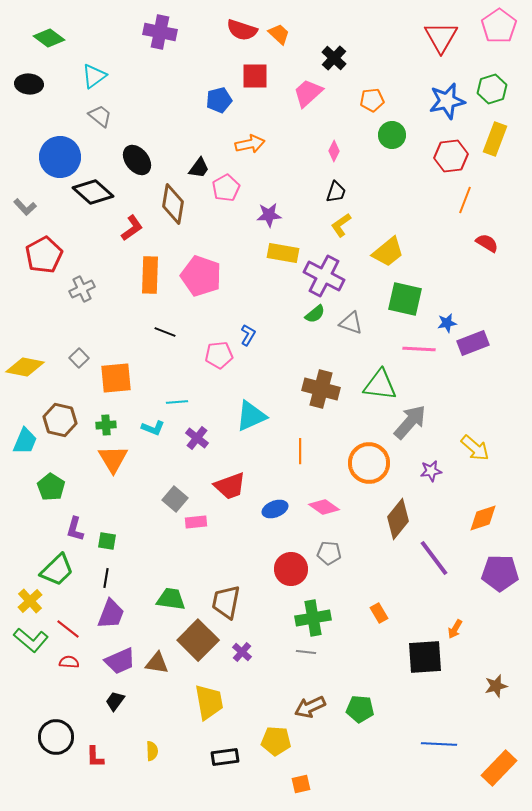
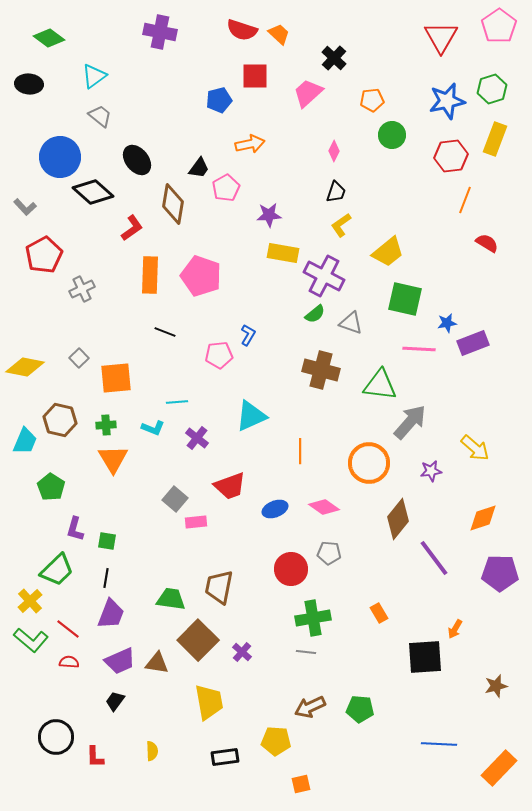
brown cross at (321, 389): moved 19 px up
brown trapezoid at (226, 602): moved 7 px left, 15 px up
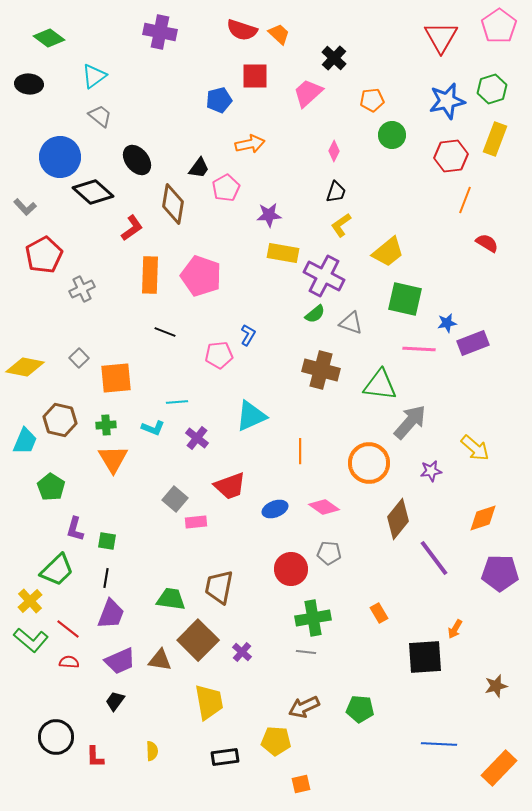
brown triangle at (157, 663): moved 3 px right, 3 px up
brown arrow at (310, 707): moved 6 px left
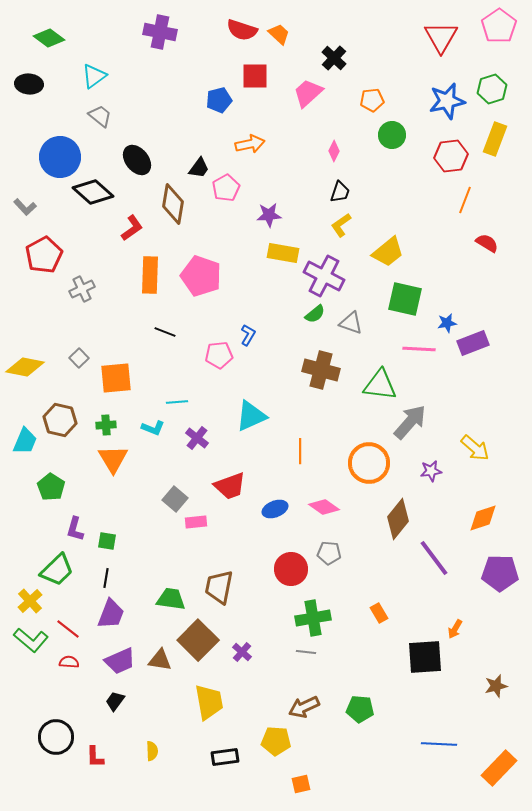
black trapezoid at (336, 192): moved 4 px right
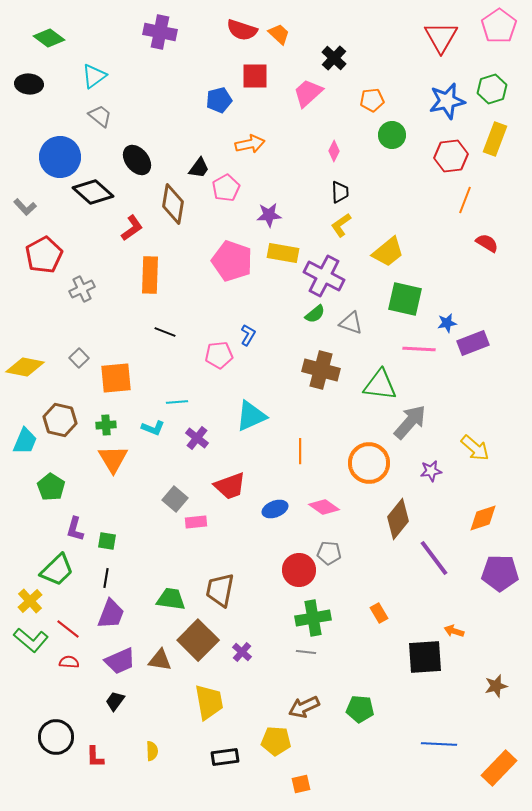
black trapezoid at (340, 192): rotated 20 degrees counterclockwise
pink pentagon at (201, 276): moved 31 px right, 15 px up
red circle at (291, 569): moved 8 px right, 1 px down
brown trapezoid at (219, 587): moved 1 px right, 3 px down
orange arrow at (455, 629): moved 1 px left, 2 px down; rotated 78 degrees clockwise
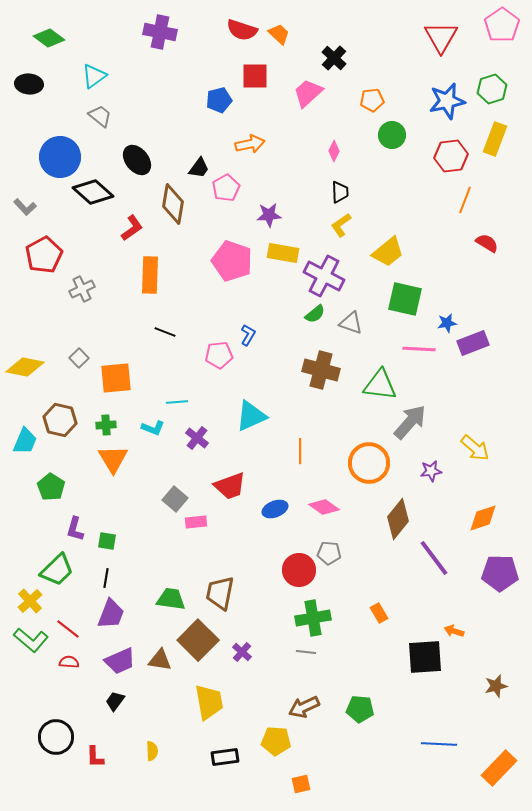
pink pentagon at (499, 26): moved 3 px right, 1 px up
brown trapezoid at (220, 590): moved 3 px down
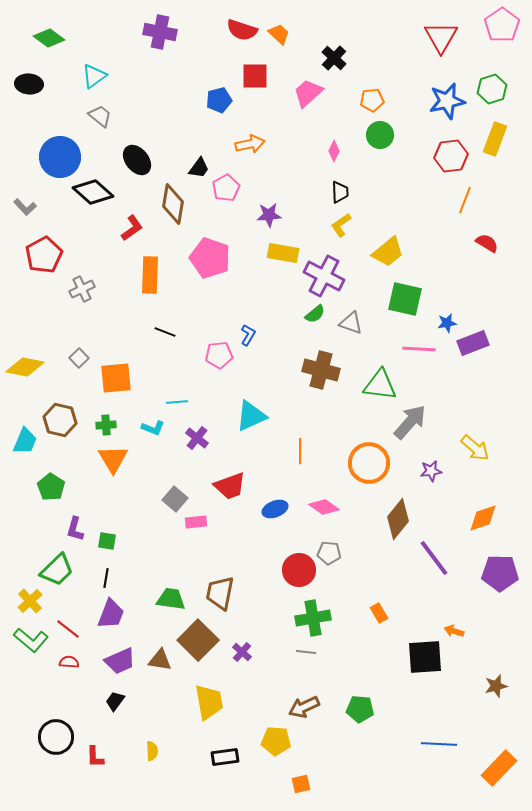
green circle at (392, 135): moved 12 px left
pink pentagon at (232, 261): moved 22 px left, 3 px up
